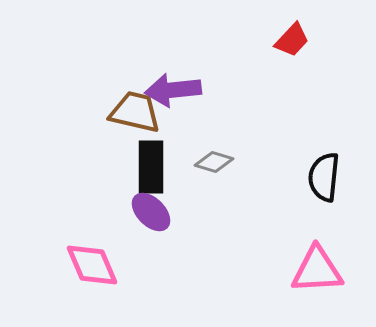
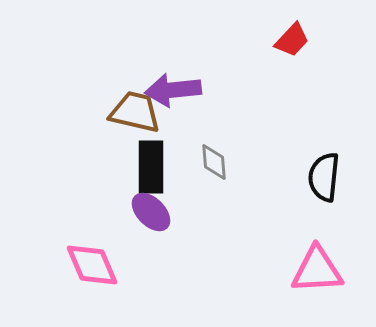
gray diamond: rotated 69 degrees clockwise
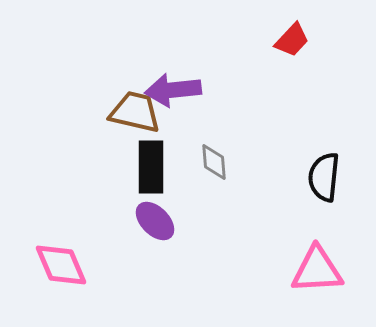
purple ellipse: moved 4 px right, 9 px down
pink diamond: moved 31 px left
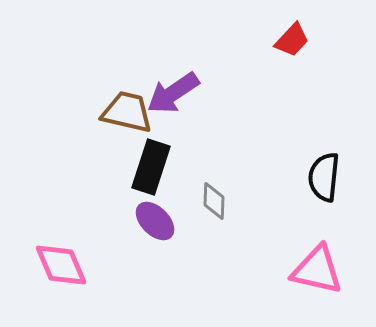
purple arrow: moved 3 px down; rotated 28 degrees counterclockwise
brown trapezoid: moved 8 px left
gray diamond: moved 39 px down; rotated 6 degrees clockwise
black rectangle: rotated 18 degrees clockwise
pink triangle: rotated 16 degrees clockwise
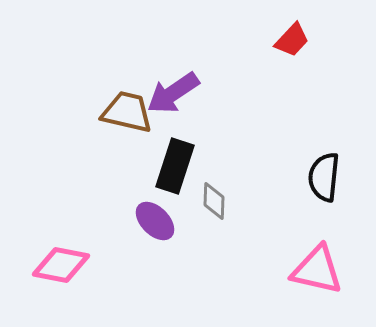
black rectangle: moved 24 px right, 1 px up
pink diamond: rotated 56 degrees counterclockwise
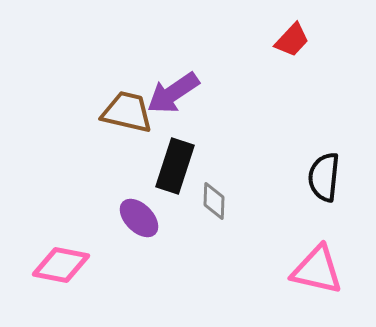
purple ellipse: moved 16 px left, 3 px up
